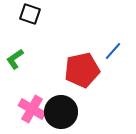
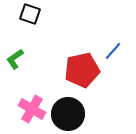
black circle: moved 7 px right, 2 px down
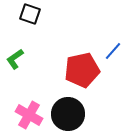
pink cross: moved 3 px left, 6 px down
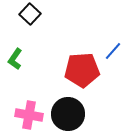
black square: rotated 25 degrees clockwise
green L-shape: rotated 20 degrees counterclockwise
red pentagon: rotated 8 degrees clockwise
pink cross: rotated 20 degrees counterclockwise
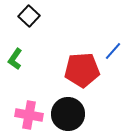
black square: moved 1 px left, 2 px down
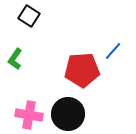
black square: rotated 10 degrees counterclockwise
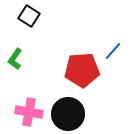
pink cross: moved 3 px up
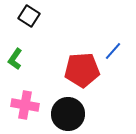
pink cross: moved 4 px left, 7 px up
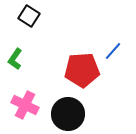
pink cross: rotated 16 degrees clockwise
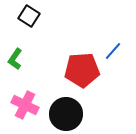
black circle: moved 2 px left
